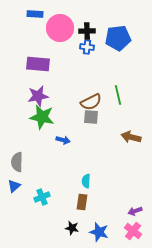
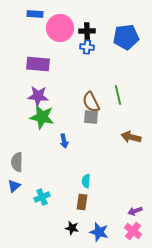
blue pentagon: moved 8 px right, 1 px up
purple star: rotated 15 degrees clockwise
brown semicircle: rotated 90 degrees clockwise
blue arrow: moved 1 px right, 1 px down; rotated 64 degrees clockwise
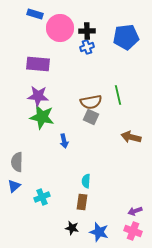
blue rectangle: rotated 14 degrees clockwise
blue cross: rotated 24 degrees counterclockwise
brown semicircle: rotated 75 degrees counterclockwise
gray square: rotated 21 degrees clockwise
pink cross: rotated 18 degrees counterclockwise
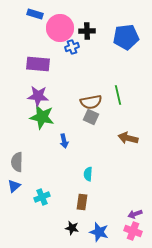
blue cross: moved 15 px left
brown arrow: moved 3 px left, 1 px down
cyan semicircle: moved 2 px right, 7 px up
purple arrow: moved 3 px down
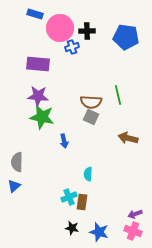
blue pentagon: rotated 15 degrees clockwise
brown semicircle: rotated 15 degrees clockwise
cyan cross: moved 27 px right
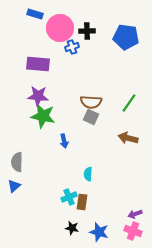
green line: moved 11 px right, 8 px down; rotated 48 degrees clockwise
green star: moved 1 px right, 1 px up
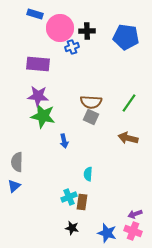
blue star: moved 8 px right, 1 px down
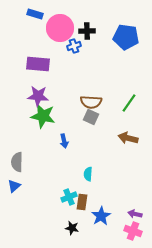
blue cross: moved 2 px right, 1 px up
purple arrow: rotated 32 degrees clockwise
blue star: moved 6 px left, 17 px up; rotated 24 degrees clockwise
